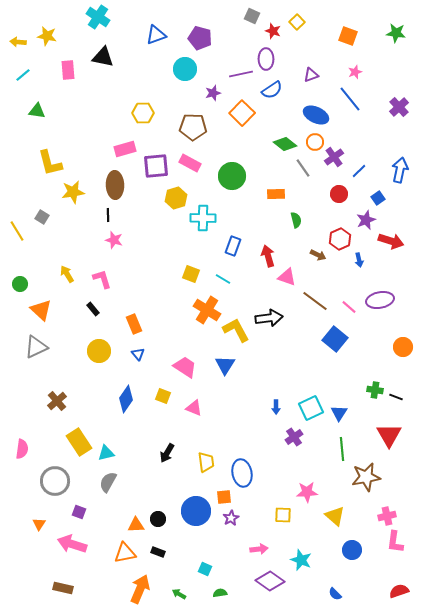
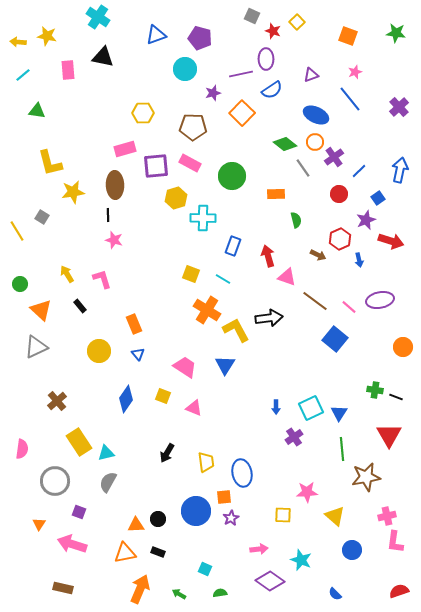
black rectangle at (93, 309): moved 13 px left, 3 px up
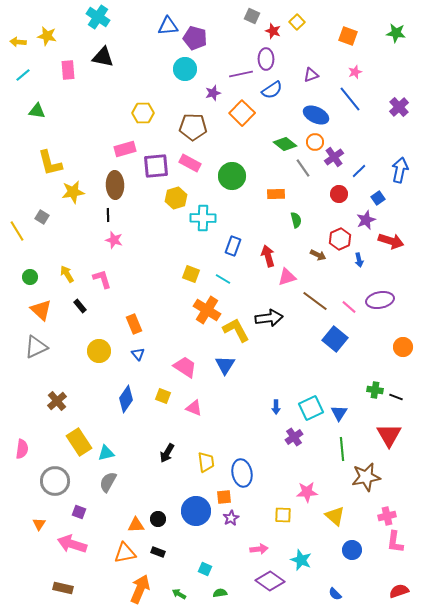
blue triangle at (156, 35): moved 12 px right, 9 px up; rotated 15 degrees clockwise
purple pentagon at (200, 38): moved 5 px left
pink triangle at (287, 277): rotated 36 degrees counterclockwise
green circle at (20, 284): moved 10 px right, 7 px up
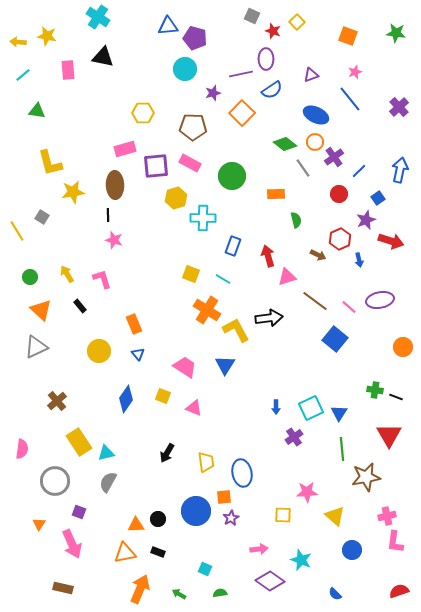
pink arrow at (72, 544): rotated 132 degrees counterclockwise
